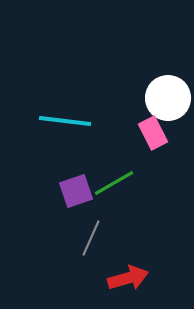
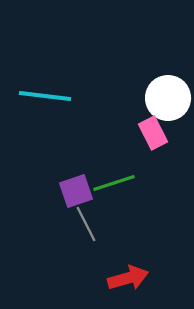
cyan line: moved 20 px left, 25 px up
green line: rotated 12 degrees clockwise
gray line: moved 5 px left, 14 px up; rotated 51 degrees counterclockwise
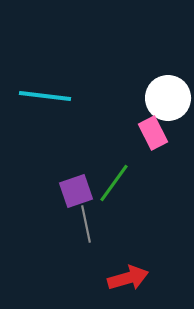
green line: rotated 36 degrees counterclockwise
gray line: rotated 15 degrees clockwise
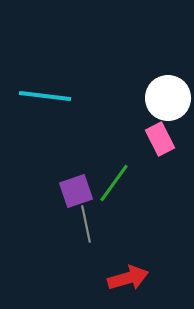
pink rectangle: moved 7 px right, 6 px down
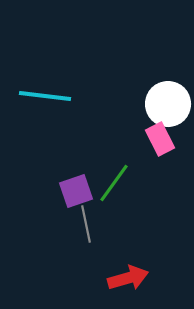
white circle: moved 6 px down
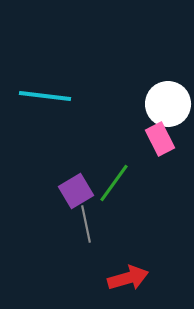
purple square: rotated 12 degrees counterclockwise
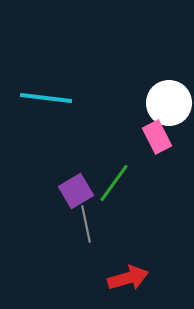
cyan line: moved 1 px right, 2 px down
white circle: moved 1 px right, 1 px up
pink rectangle: moved 3 px left, 2 px up
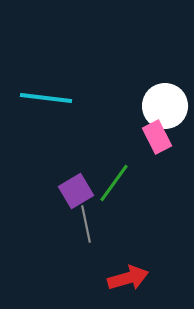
white circle: moved 4 px left, 3 px down
